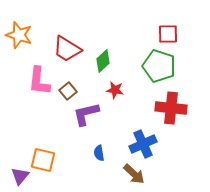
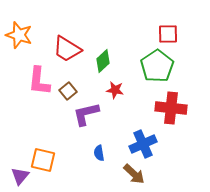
green pentagon: moved 2 px left; rotated 20 degrees clockwise
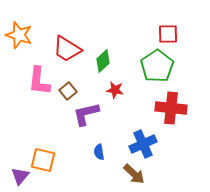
blue semicircle: moved 1 px up
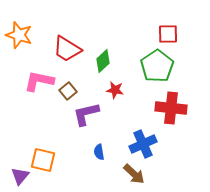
pink L-shape: rotated 96 degrees clockwise
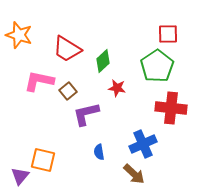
red star: moved 2 px right, 2 px up
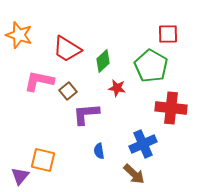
green pentagon: moved 6 px left; rotated 8 degrees counterclockwise
purple L-shape: rotated 8 degrees clockwise
blue semicircle: moved 1 px up
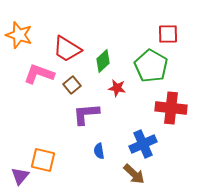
pink L-shape: moved 7 px up; rotated 8 degrees clockwise
brown square: moved 4 px right, 6 px up
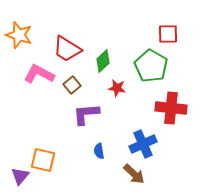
pink L-shape: rotated 8 degrees clockwise
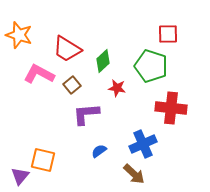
green pentagon: rotated 12 degrees counterclockwise
blue semicircle: rotated 63 degrees clockwise
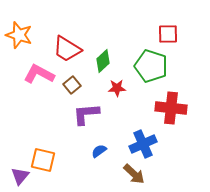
red star: rotated 12 degrees counterclockwise
